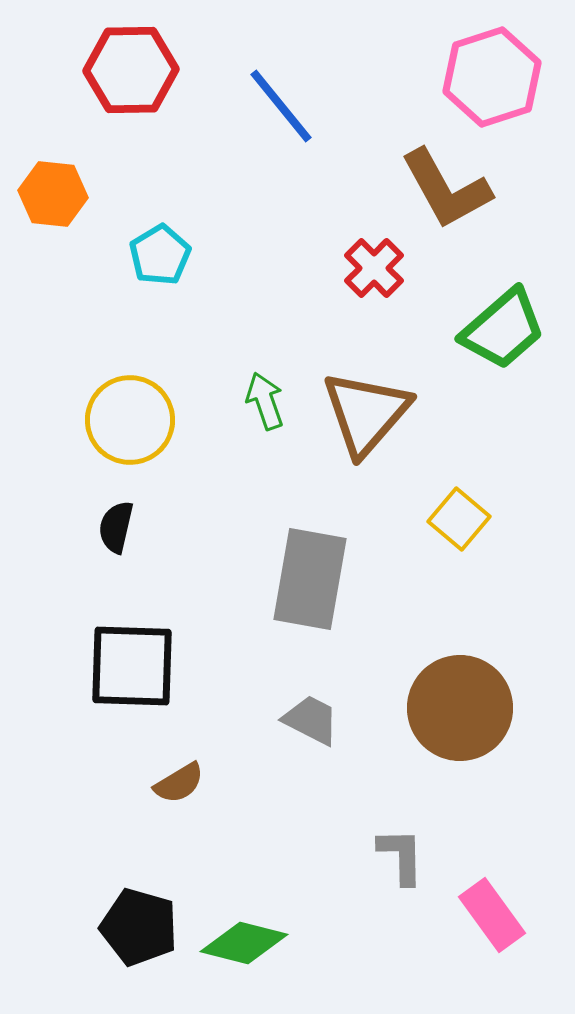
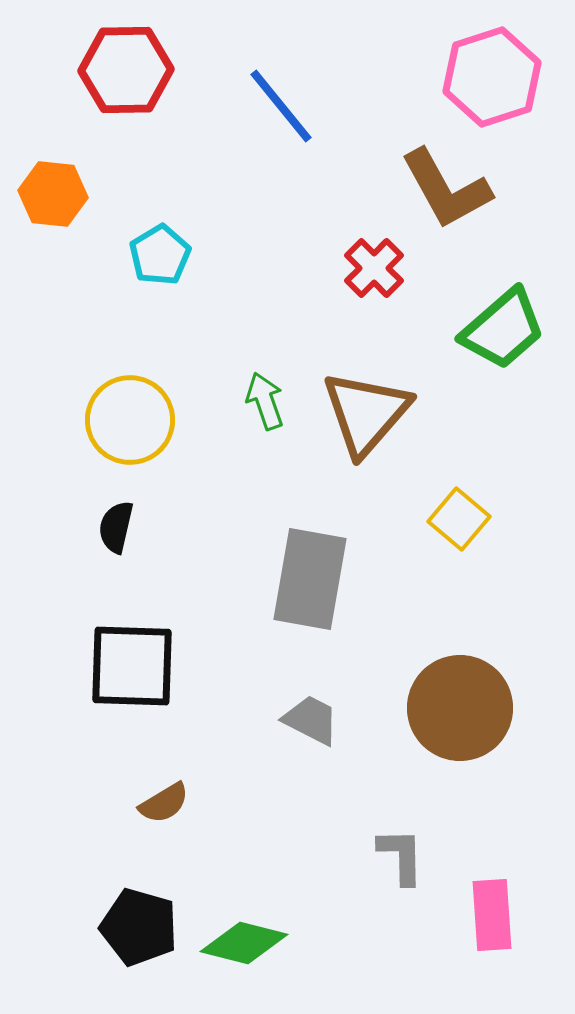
red hexagon: moved 5 px left
brown semicircle: moved 15 px left, 20 px down
pink rectangle: rotated 32 degrees clockwise
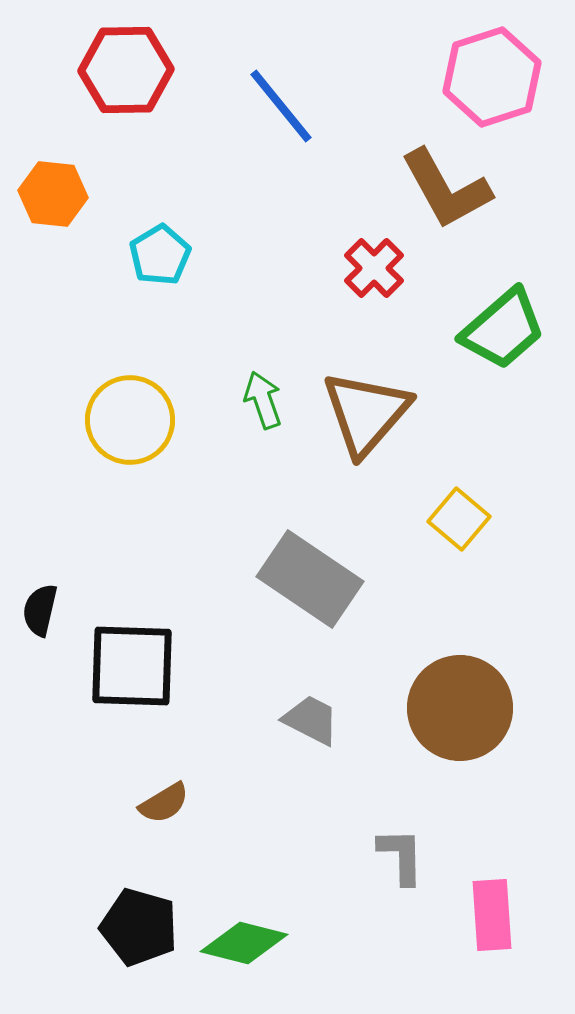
green arrow: moved 2 px left, 1 px up
black semicircle: moved 76 px left, 83 px down
gray rectangle: rotated 66 degrees counterclockwise
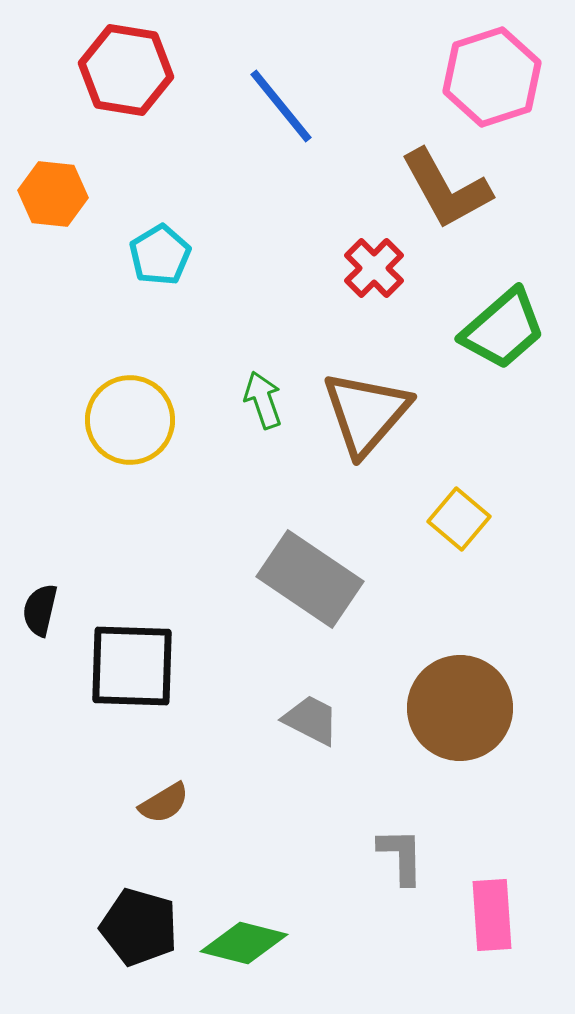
red hexagon: rotated 10 degrees clockwise
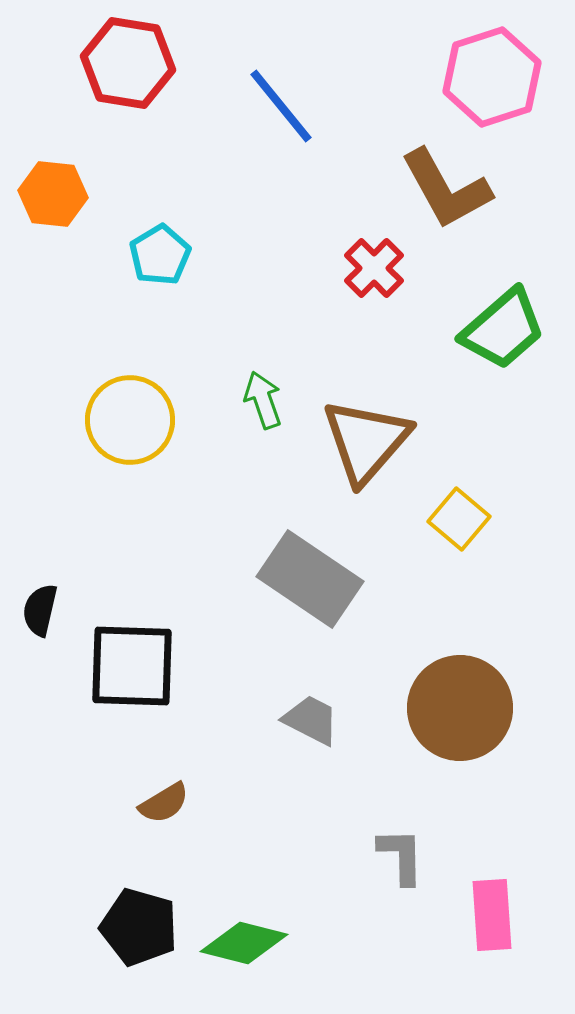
red hexagon: moved 2 px right, 7 px up
brown triangle: moved 28 px down
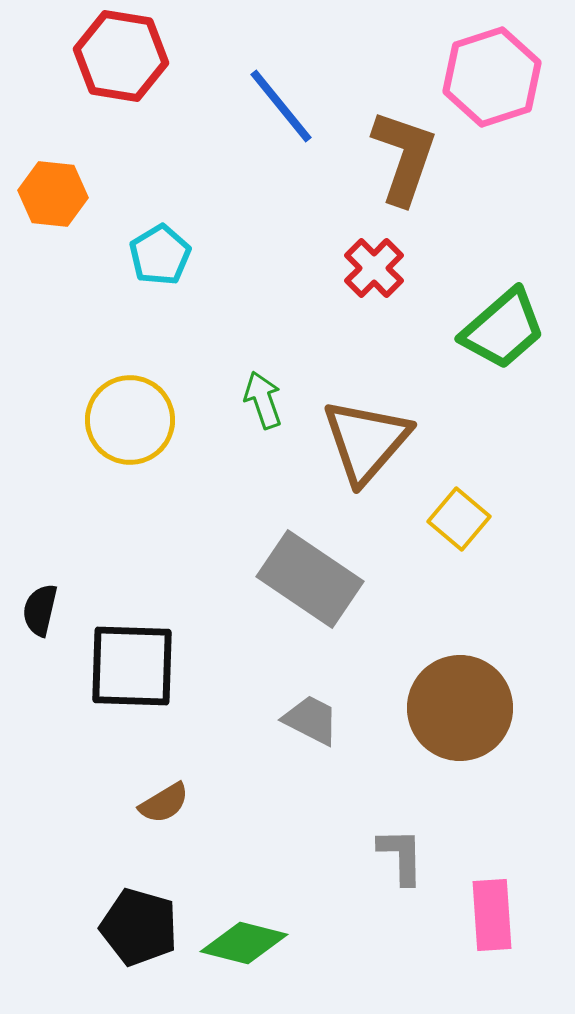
red hexagon: moved 7 px left, 7 px up
brown L-shape: moved 42 px left, 32 px up; rotated 132 degrees counterclockwise
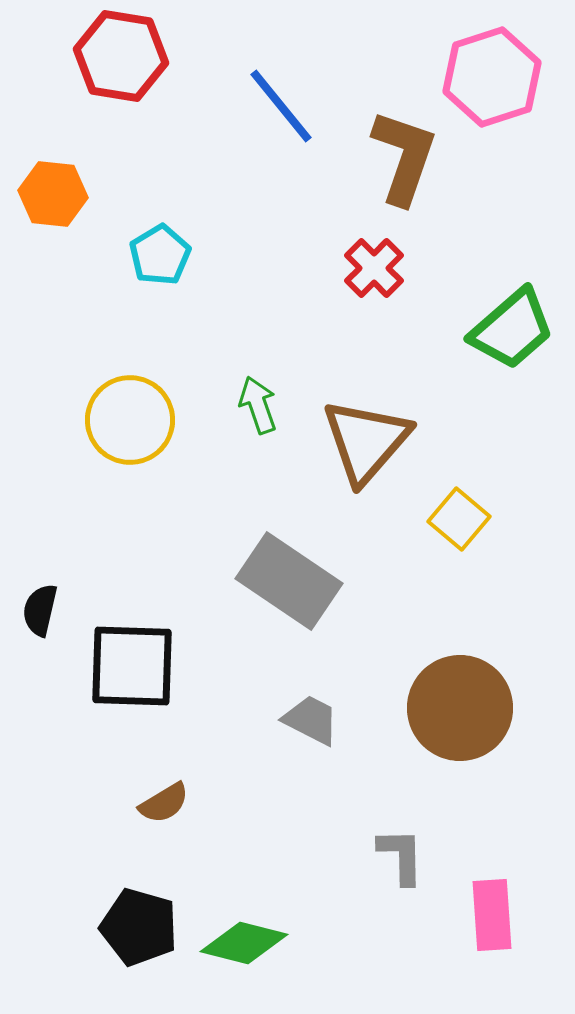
green trapezoid: moved 9 px right
green arrow: moved 5 px left, 5 px down
gray rectangle: moved 21 px left, 2 px down
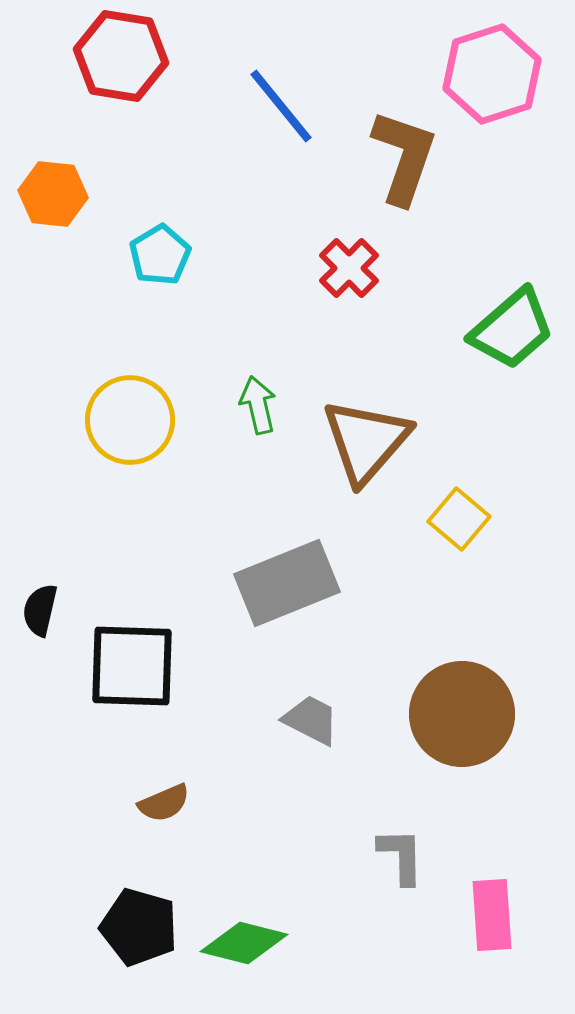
pink hexagon: moved 3 px up
red cross: moved 25 px left
green arrow: rotated 6 degrees clockwise
gray rectangle: moved 2 px left, 2 px down; rotated 56 degrees counterclockwise
brown circle: moved 2 px right, 6 px down
brown semicircle: rotated 8 degrees clockwise
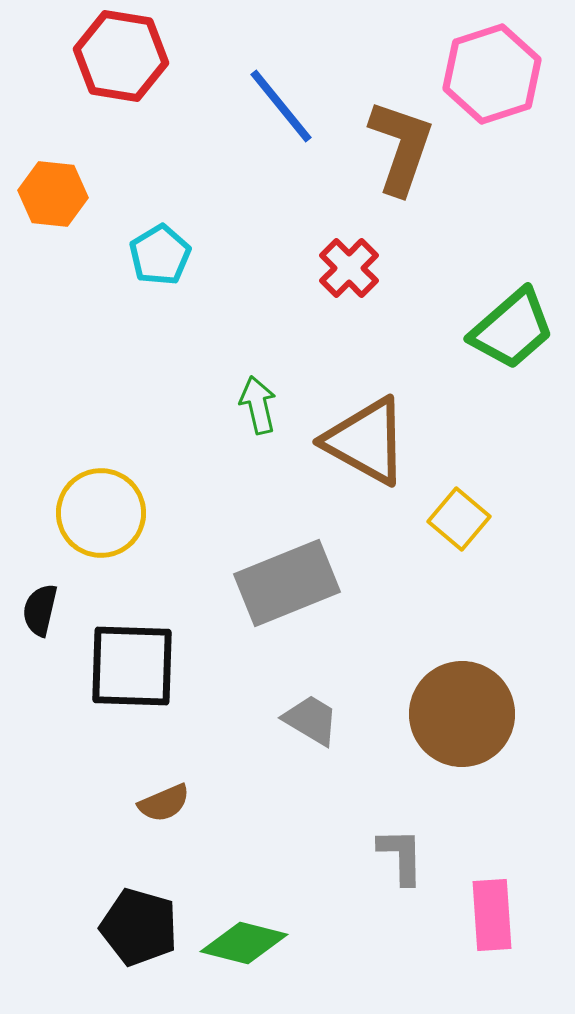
brown L-shape: moved 3 px left, 10 px up
yellow circle: moved 29 px left, 93 px down
brown triangle: rotated 42 degrees counterclockwise
gray trapezoid: rotated 4 degrees clockwise
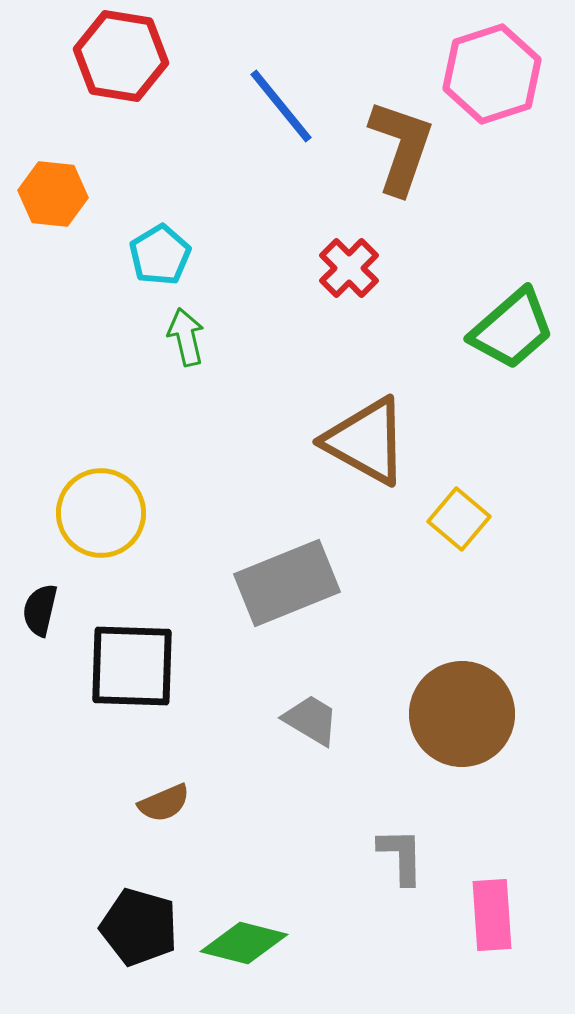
green arrow: moved 72 px left, 68 px up
